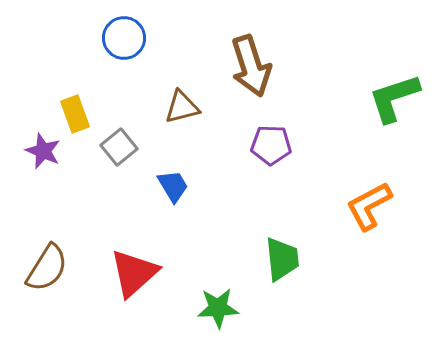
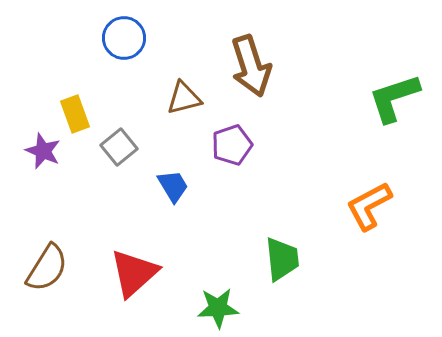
brown triangle: moved 2 px right, 9 px up
purple pentagon: moved 39 px left; rotated 21 degrees counterclockwise
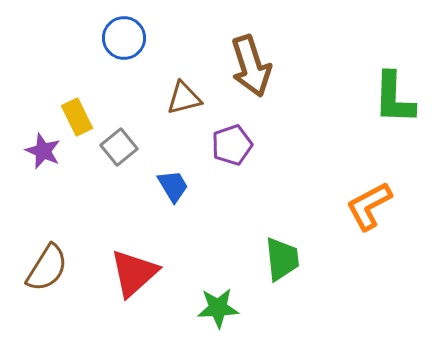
green L-shape: rotated 70 degrees counterclockwise
yellow rectangle: moved 2 px right, 3 px down; rotated 6 degrees counterclockwise
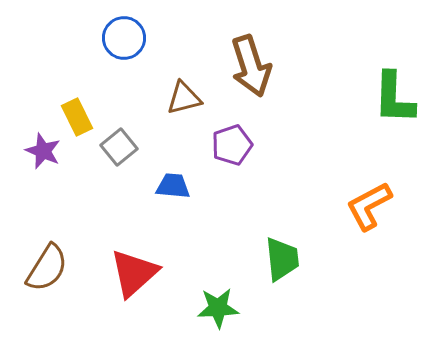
blue trapezoid: rotated 54 degrees counterclockwise
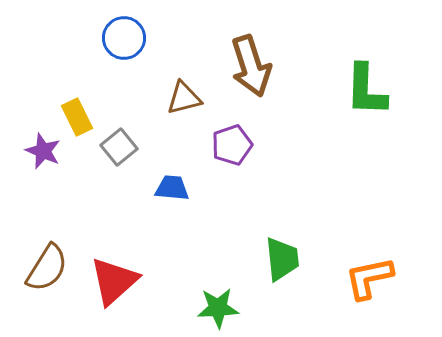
green L-shape: moved 28 px left, 8 px up
blue trapezoid: moved 1 px left, 2 px down
orange L-shape: moved 72 px down; rotated 16 degrees clockwise
red triangle: moved 20 px left, 8 px down
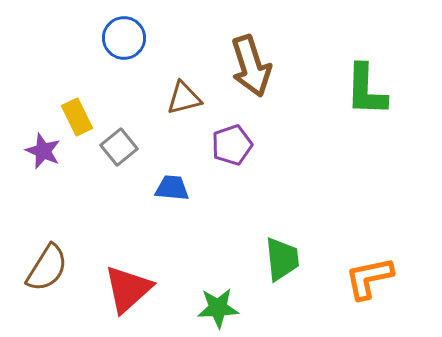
red triangle: moved 14 px right, 8 px down
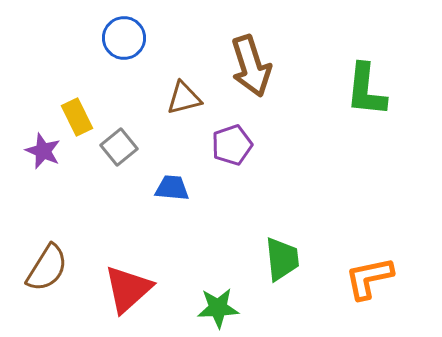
green L-shape: rotated 4 degrees clockwise
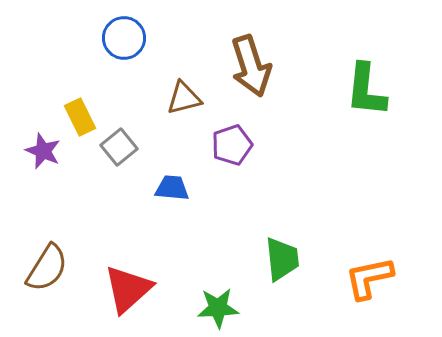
yellow rectangle: moved 3 px right
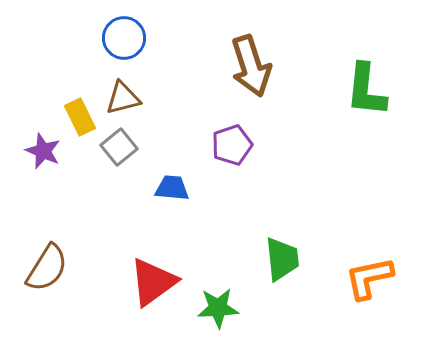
brown triangle: moved 61 px left
red triangle: moved 25 px right, 7 px up; rotated 6 degrees clockwise
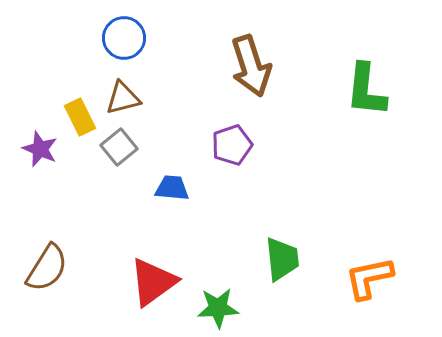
purple star: moved 3 px left, 2 px up
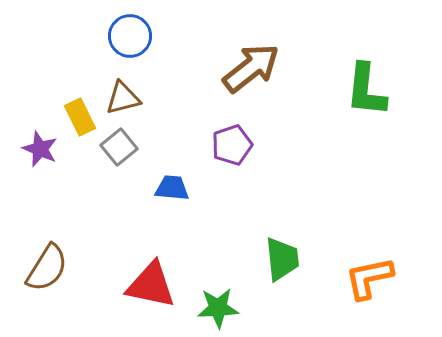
blue circle: moved 6 px right, 2 px up
brown arrow: moved 2 px down; rotated 110 degrees counterclockwise
red triangle: moved 2 px left, 3 px down; rotated 48 degrees clockwise
